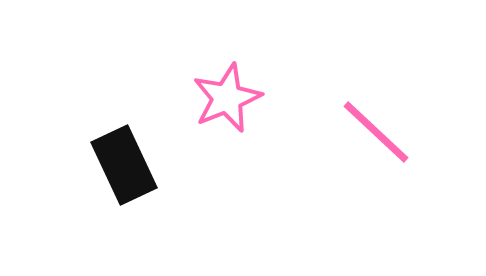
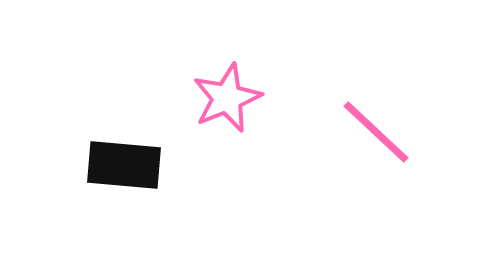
black rectangle: rotated 60 degrees counterclockwise
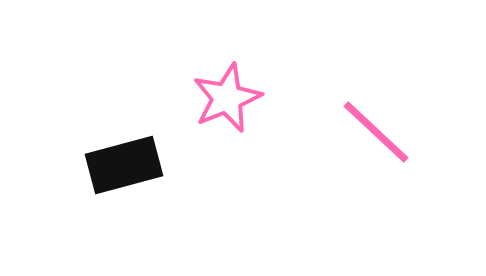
black rectangle: rotated 20 degrees counterclockwise
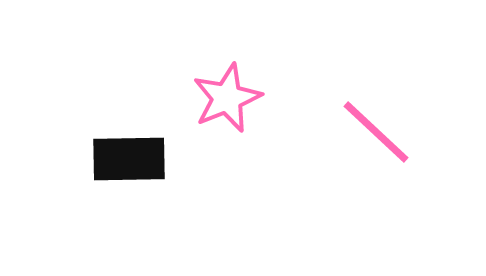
black rectangle: moved 5 px right, 6 px up; rotated 14 degrees clockwise
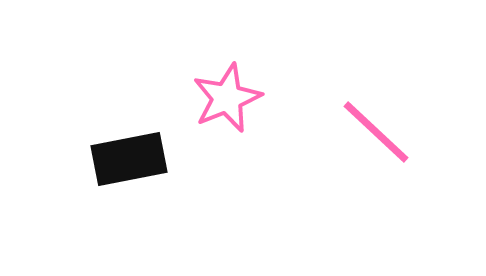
black rectangle: rotated 10 degrees counterclockwise
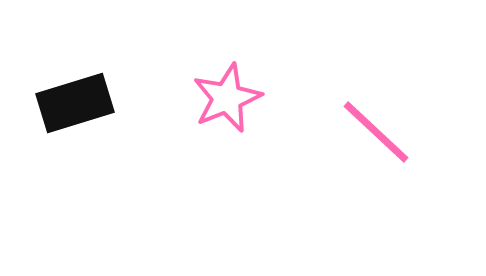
black rectangle: moved 54 px left, 56 px up; rotated 6 degrees counterclockwise
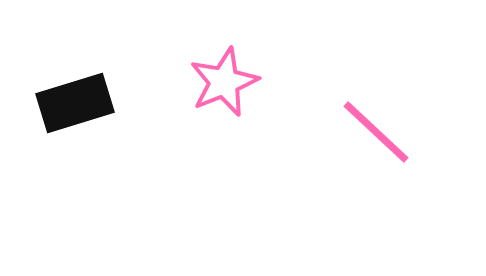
pink star: moved 3 px left, 16 px up
